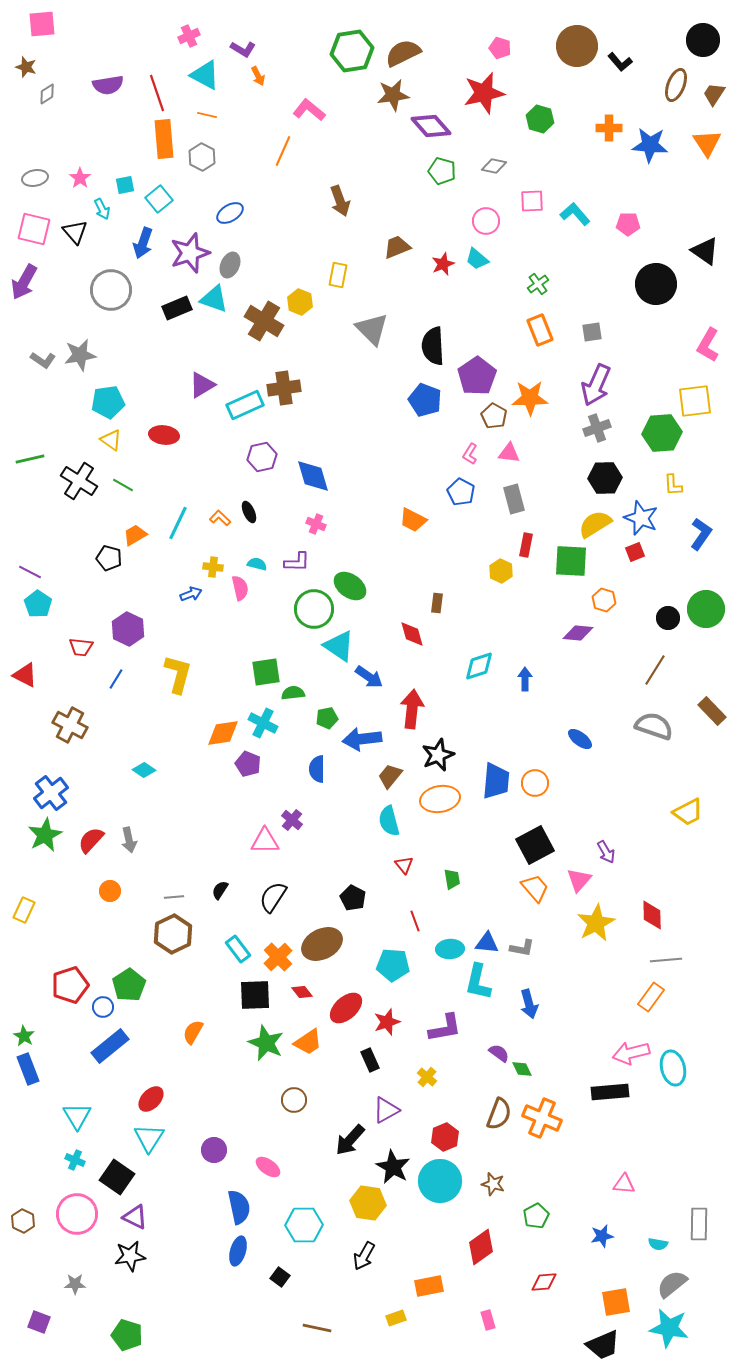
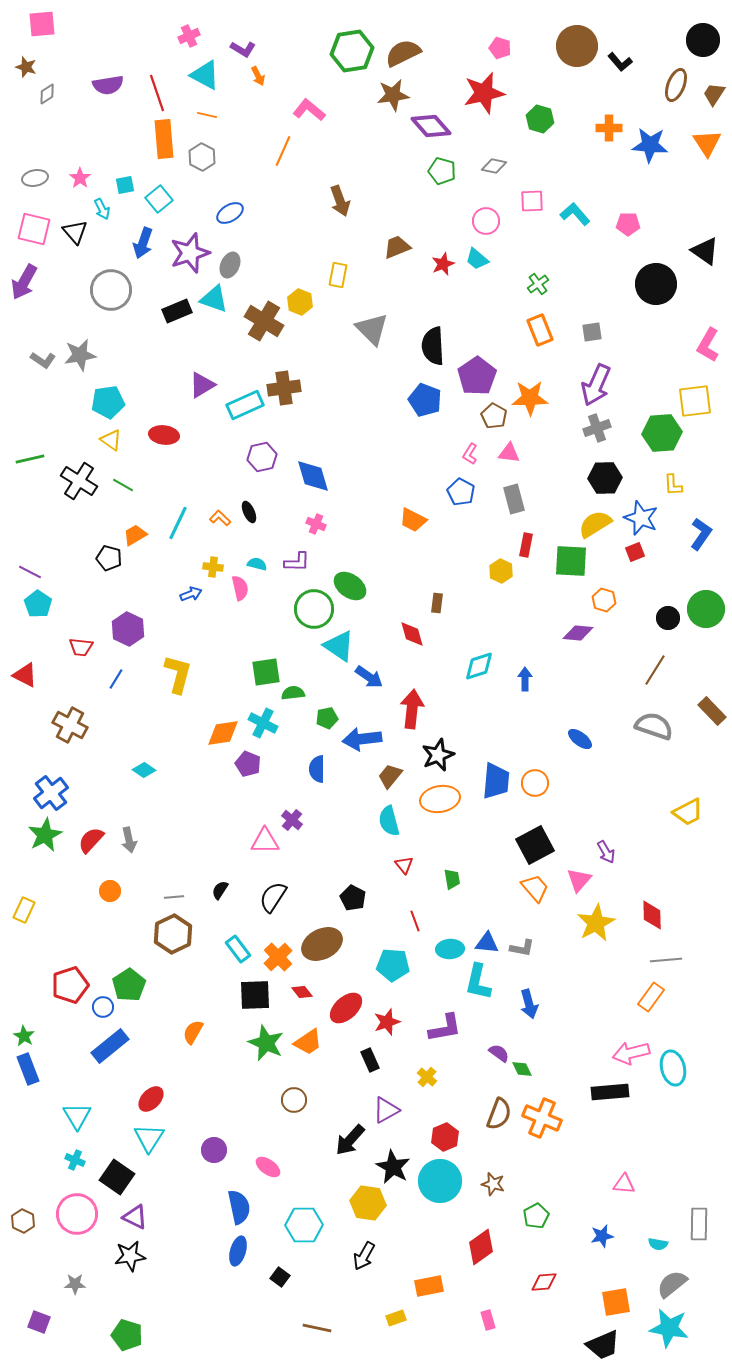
black rectangle at (177, 308): moved 3 px down
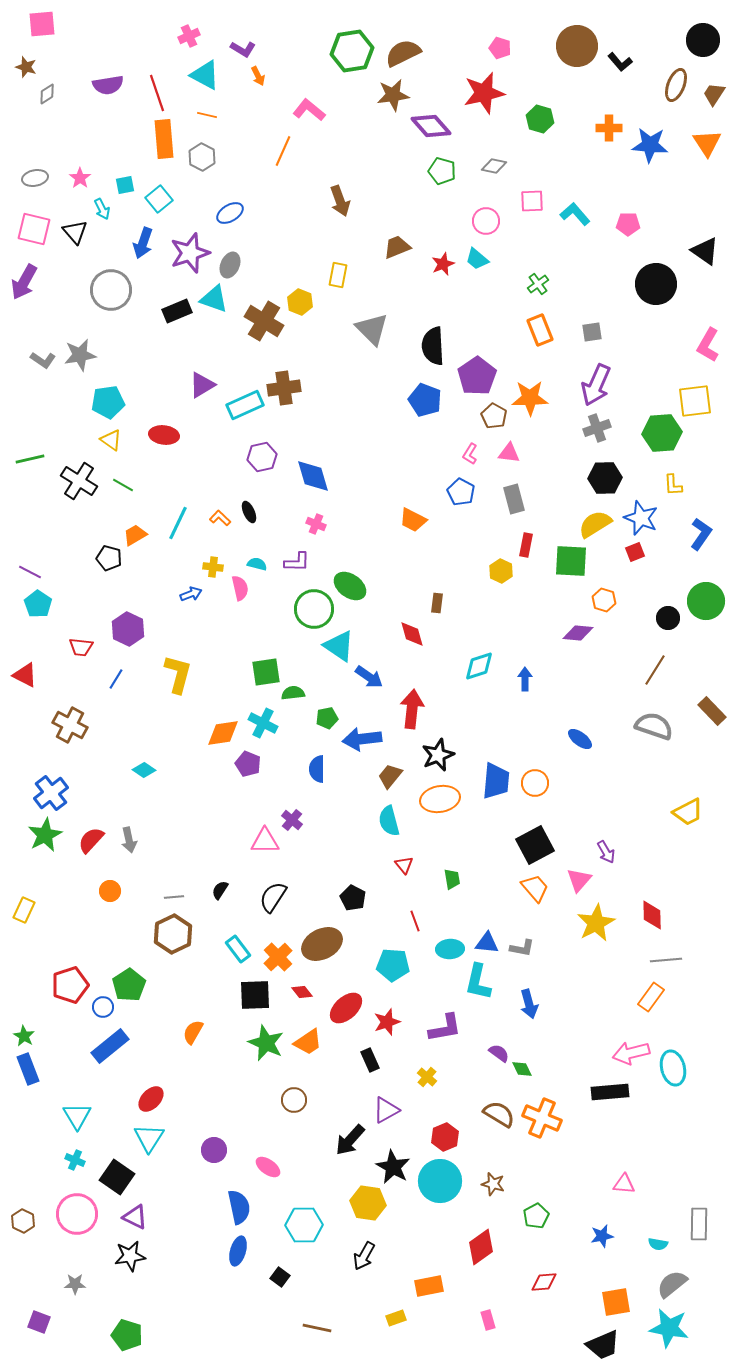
green circle at (706, 609): moved 8 px up
brown semicircle at (499, 1114): rotated 80 degrees counterclockwise
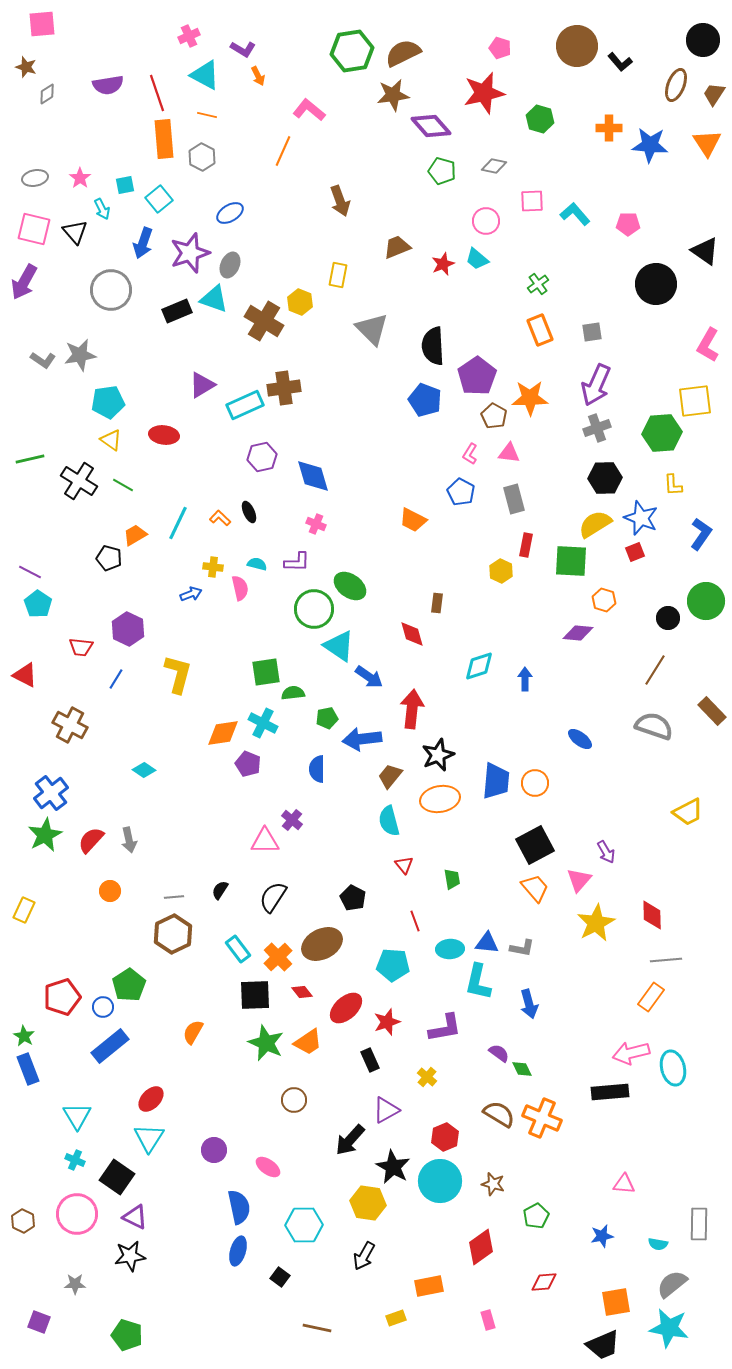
red pentagon at (70, 985): moved 8 px left, 12 px down
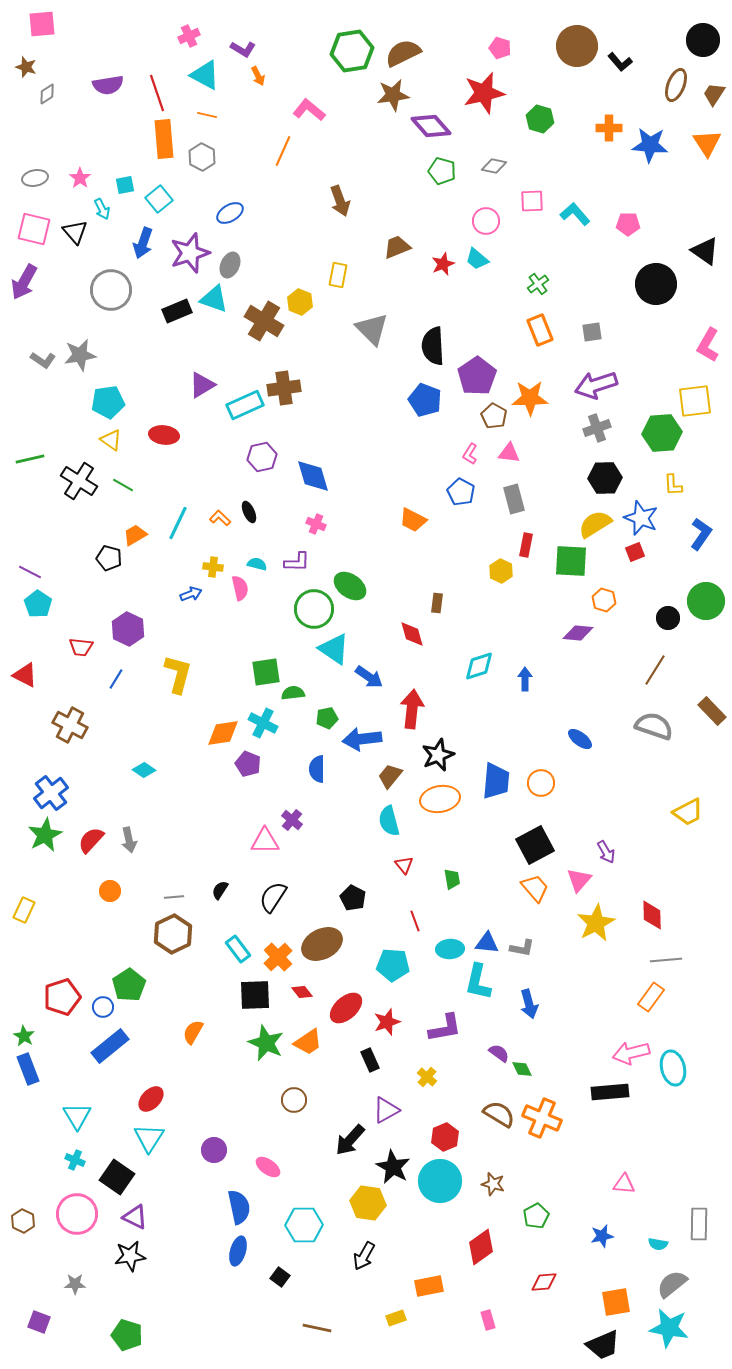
purple arrow at (596, 385): rotated 48 degrees clockwise
cyan triangle at (339, 646): moved 5 px left, 3 px down
orange circle at (535, 783): moved 6 px right
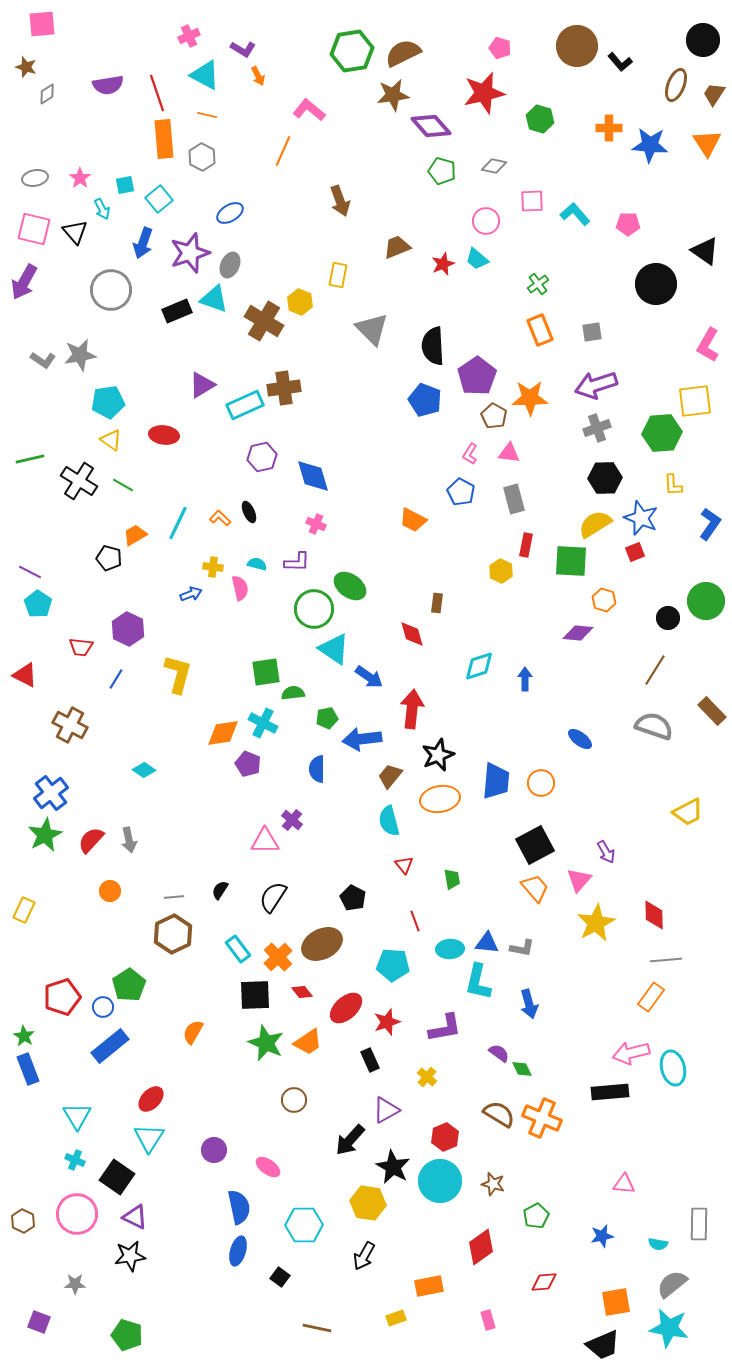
blue L-shape at (701, 534): moved 9 px right, 10 px up
red diamond at (652, 915): moved 2 px right
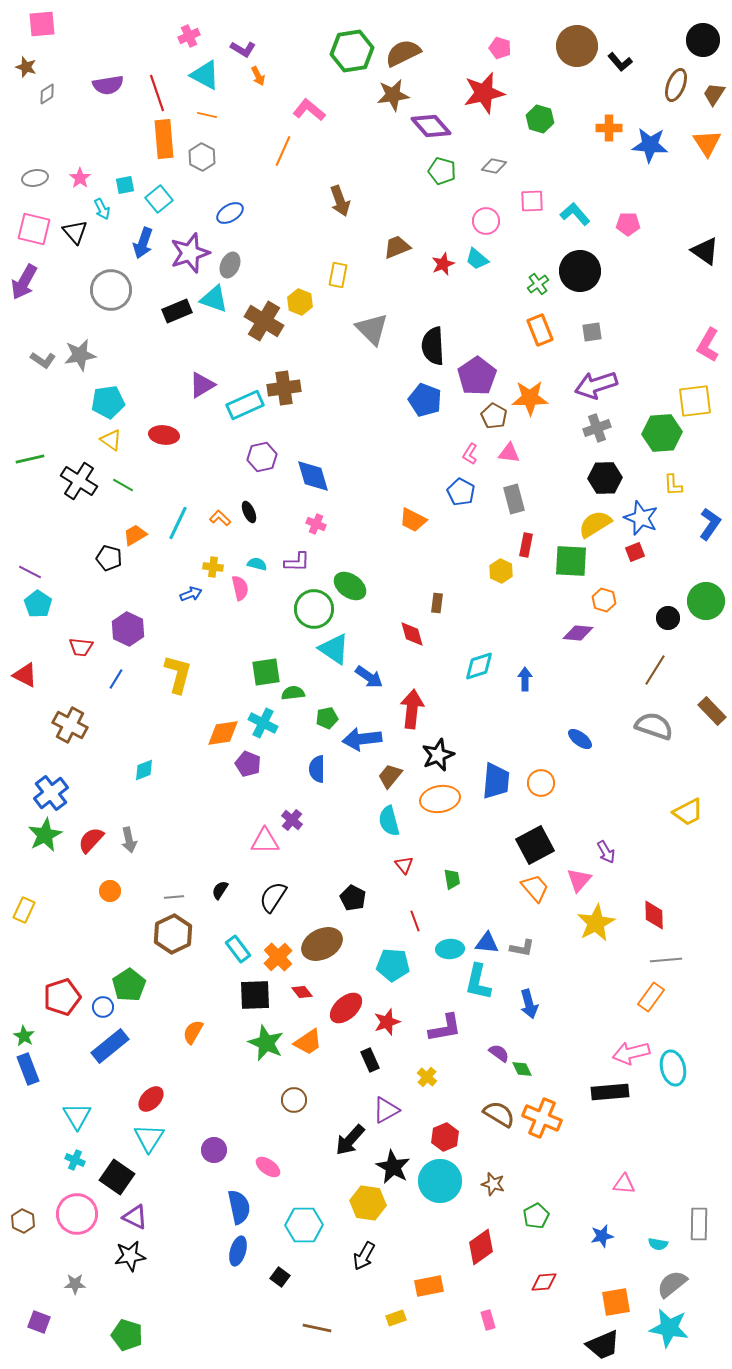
black circle at (656, 284): moved 76 px left, 13 px up
cyan diamond at (144, 770): rotated 55 degrees counterclockwise
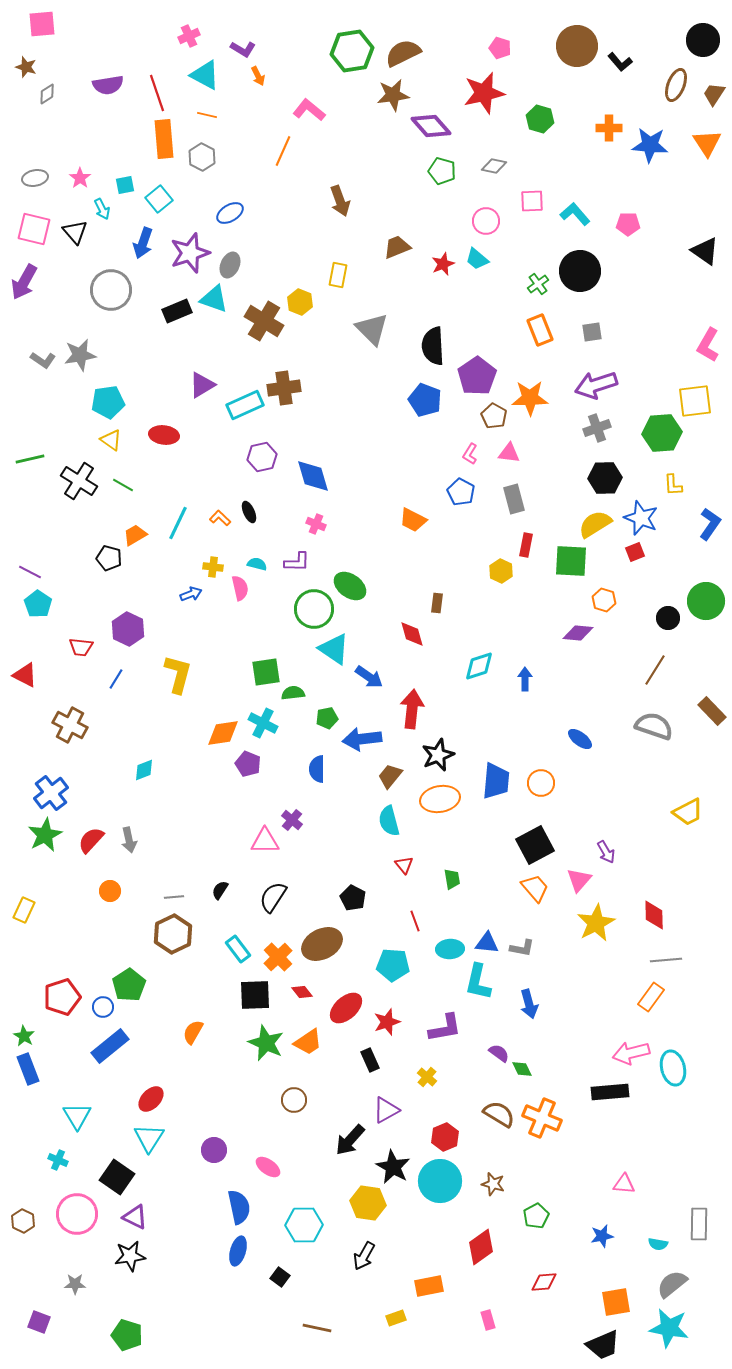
cyan cross at (75, 1160): moved 17 px left
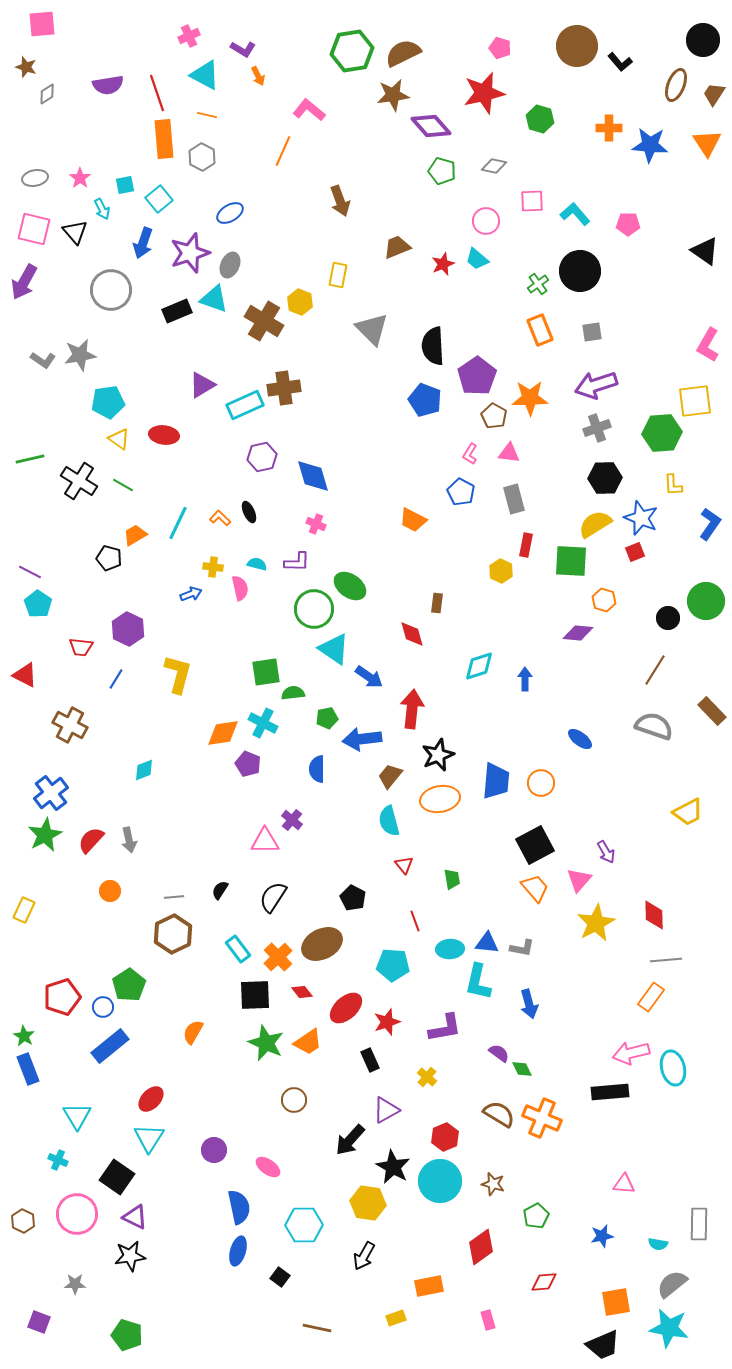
yellow triangle at (111, 440): moved 8 px right, 1 px up
